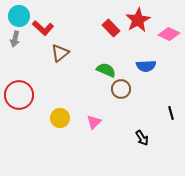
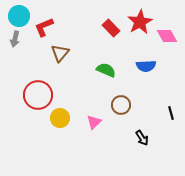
red star: moved 2 px right, 2 px down
red L-shape: moved 1 px right, 1 px up; rotated 115 degrees clockwise
pink diamond: moved 2 px left, 2 px down; rotated 35 degrees clockwise
brown triangle: rotated 12 degrees counterclockwise
brown circle: moved 16 px down
red circle: moved 19 px right
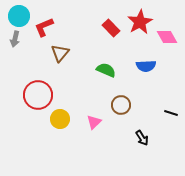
pink diamond: moved 1 px down
black line: rotated 56 degrees counterclockwise
yellow circle: moved 1 px down
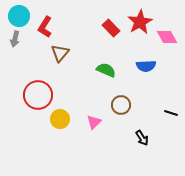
red L-shape: moved 1 px right; rotated 35 degrees counterclockwise
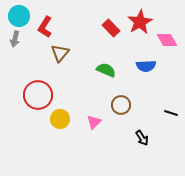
pink diamond: moved 3 px down
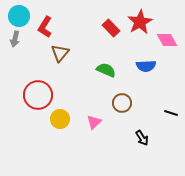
brown circle: moved 1 px right, 2 px up
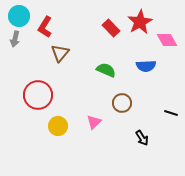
yellow circle: moved 2 px left, 7 px down
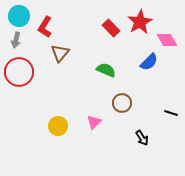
gray arrow: moved 1 px right, 1 px down
blue semicircle: moved 3 px right, 4 px up; rotated 42 degrees counterclockwise
red circle: moved 19 px left, 23 px up
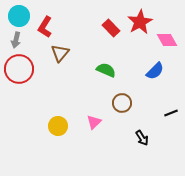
blue semicircle: moved 6 px right, 9 px down
red circle: moved 3 px up
black line: rotated 40 degrees counterclockwise
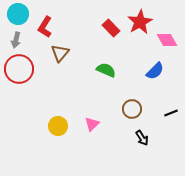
cyan circle: moved 1 px left, 2 px up
brown circle: moved 10 px right, 6 px down
pink triangle: moved 2 px left, 2 px down
